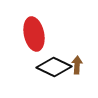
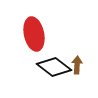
black diamond: rotated 12 degrees clockwise
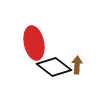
red ellipse: moved 9 px down
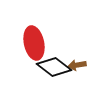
brown arrow: rotated 102 degrees counterclockwise
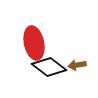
black diamond: moved 5 px left
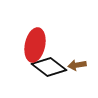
red ellipse: moved 1 px right, 2 px down; rotated 24 degrees clockwise
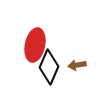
black diamond: rotated 76 degrees clockwise
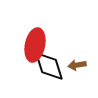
black diamond: moved 1 px up; rotated 40 degrees counterclockwise
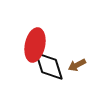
brown arrow: rotated 18 degrees counterclockwise
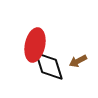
brown arrow: moved 1 px right, 4 px up
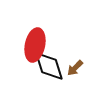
brown arrow: moved 3 px left, 7 px down; rotated 18 degrees counterclockwise
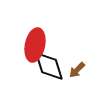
brown arrow: moved 2 px right, 2 px down
